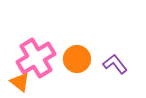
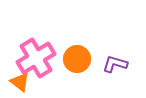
purple L-shape: rotated 35 degrees counterclockwise
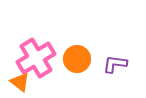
purple L-shape: rotated 10 degrees counterclockwise
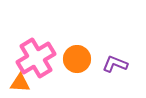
purple L-shape: rotated 15 degrees clockwise
orange triangle: moved 1 px down; rotated 35 degrees counterclockwise
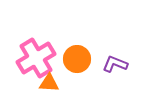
orange triangle: moved 29 px right
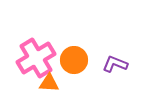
orange circle: moved 3 px left, 1 px down
